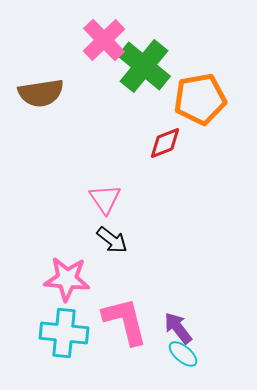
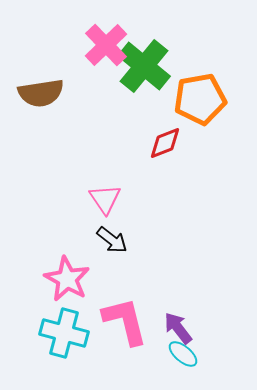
pink cross: moved 2 px right, 5 px down
pink star: rotated 24 degrees clockwise
cyan cross: rotated 9 degrees clockwise
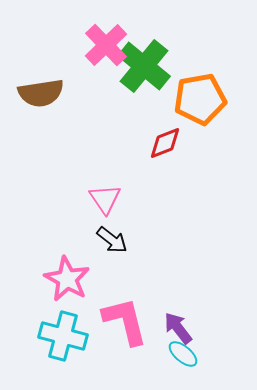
cyan cross: moved 1 px left, 3 px down
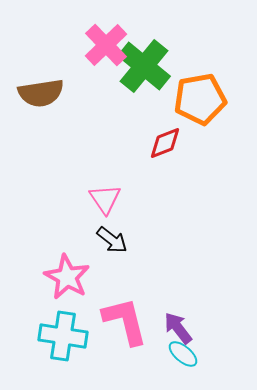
pink star: moved 2 px up
cyan cross: rotated 6 degrees counterclockwise
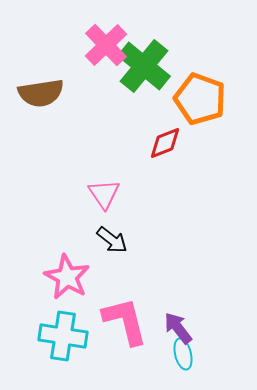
orange pentagon: rotated 30 degrees clockwise
pink triangle: moved 1 px left, 5 px up
cyan ellipse: rotated 36 degrees clockwise
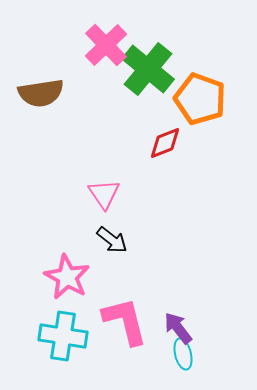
green cross: moved 4 px right, 3 px down
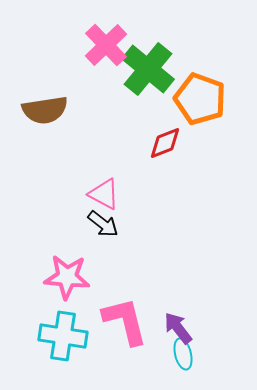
brown semicircle: moved 4 px right, 17 px down
pink triangle: rotated 28 degrees counterclockwise
black arrow: moved 9 px left, 16 px up
pink star: rotated 24 degrees counterclockwise
